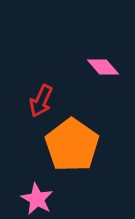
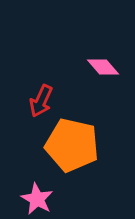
orange pentagon: rotated 22 degrees counterclockwise
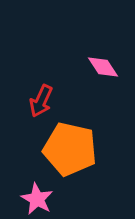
pink diamond: rotated 8 degrees clockwise
orange pentagon: moved 2 px left, 4 px down
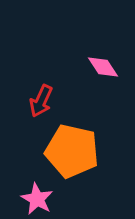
orange pentagon: moved 2 px right, 2 px down
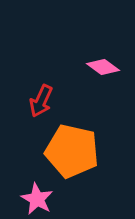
pink diamond: rotated 20 degrees counterclockwise
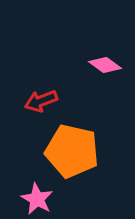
pink diamond: moved 2 px right, 2 px up
red arrow: rotated 44 degrees clockwise
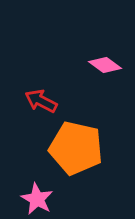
red arrow: rotated 48 degrees clockwise
orange pentagon: moved 4 px right, 3 px up
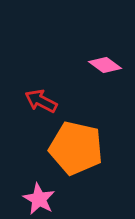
pink star: moved 2 px right
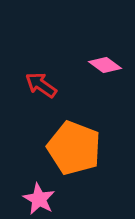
red arrow: moved 16 px up; rotated 8 degrees clockwise
orange pentagon: moved 2 px left; rotated 8 degrees clockwise
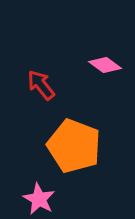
red arrow: rotated 16 degrees clockwise
orange pentagon: moved 2 px up
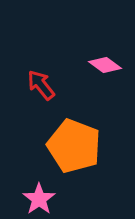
pink star: rotated 8 degrees clockwise
